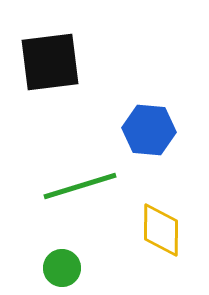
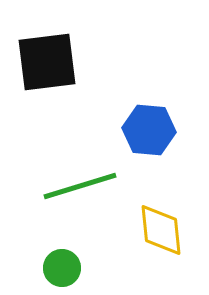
black square: moved 3 px left
yellow diamond: rotated 6 degrees counterclockwise
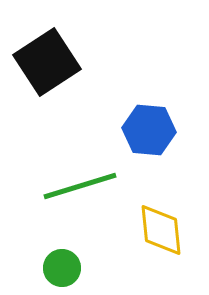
black square: rotated 26 degrees counterclockwise
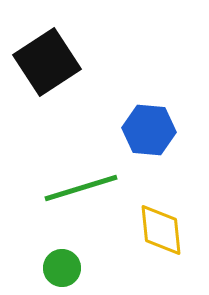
green line: moved 1 px right, 2 px down
